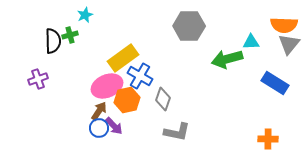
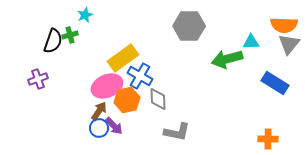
black semicircle: rotated 20 degrees clockwise
gray diamond: moved 5 px left; rotated 20 degrees counterclockwise
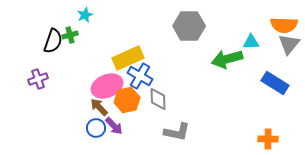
yellow rectangle: moved 5 px right; rotated 12 degrees clockwise
brown arrow: moved 4 px up; rotated 78 degrees counterclockwise
blue circle: moved 3 px left
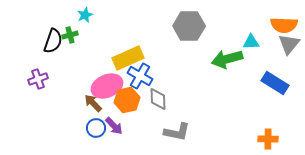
brown arrow: moved 6 px left, 4 px up
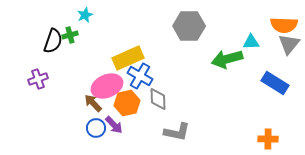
orange hexagon: moved 3 px down
purple arrow: moved 1 px up
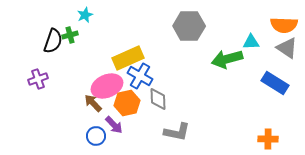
gray triangle: moved 2 px left, 4 px down; rotated 35 degrees counterclockwise
blue circle: moved 8 px down
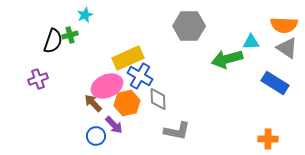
gray L-shape: moved 1 px up
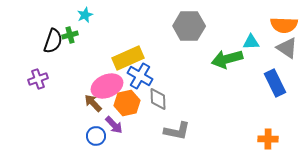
blue rectangle: rotated 32 degrees clockwise
